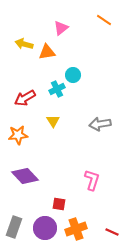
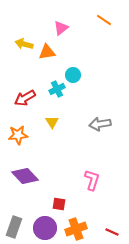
yellow triangle: moved 1 px left, 1 px down
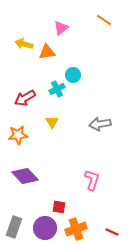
red square: moved 3 px down
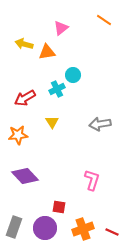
orange cross: moved 7 px right
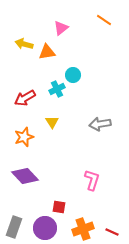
orange star: moved 6 px right, 2 px down; rotated 12 degrees counterclockwise
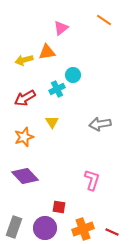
yellow arrow: moved 16 px down; rotated 30 degrees counterclockwise
